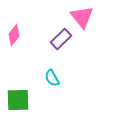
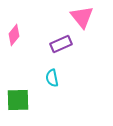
purple rectangle: moved 5 px down; rotated 20 degrees clockwise
cyan semicircle: rotated 18 degrees clockwise
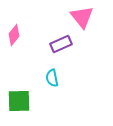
green square: moved 1 px right, 1 px down
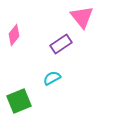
purple rectangle: rotated 10 degrees counterclockwise
cyan semicircle: rotated 72 degrees clockwise
green square: rotated 20 degrees counterclockwise
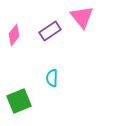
purple rectangle: moved 11 px left, 13 px up
cyan semicircle: rotated 60 degrees counterclockwise
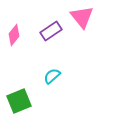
purple rectangle: moved 1 px right
cyan semicircle: moved 2 px up; rotated 48 degrees clockwise
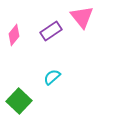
cyan semicircle: moved 1 px down
green square: rotated 25 degrees counterclockwise
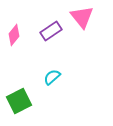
green square: rotated 20 degrees clockwise
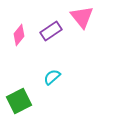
pink diamond: moved 5 px right
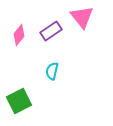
cyan semicircle: moved 6 px up; rotated 36 degrees counterclockwise
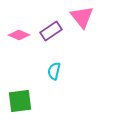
pink diamond: rotated 75 degrees clockwise
cyan semicircle: moved 2 px right
green square: moved 1 px right; rotated 20 degrees clockwise
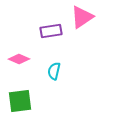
pink triangle: rotated 35 degrees clockwise
purple rectangle: rotated 25 degrees clockwise
pink diamond: moved 24 px down
